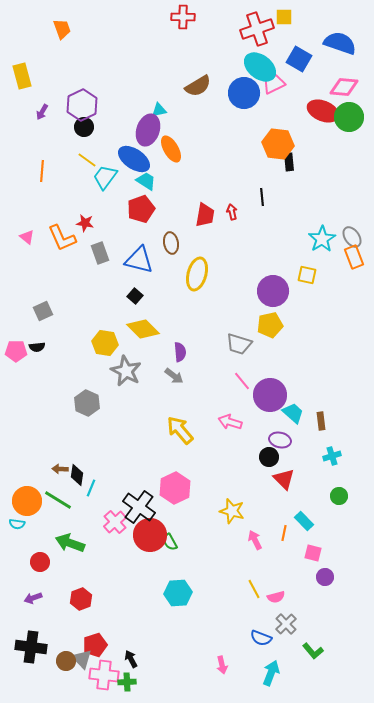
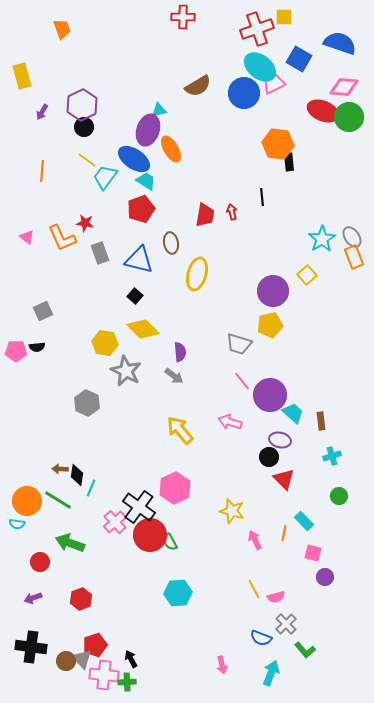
yellow square at (307, 275): rotated 36 degrees clockwise
green L-shape at (313, 651): moved 8 px left, 1 px up
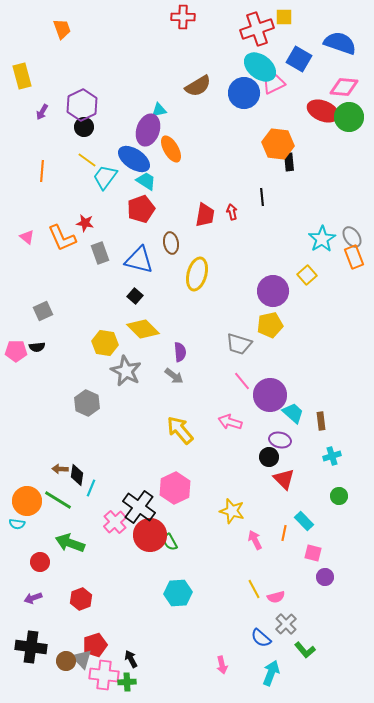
blue semicircle at (261, 638): rotated 20 degrees clockwise
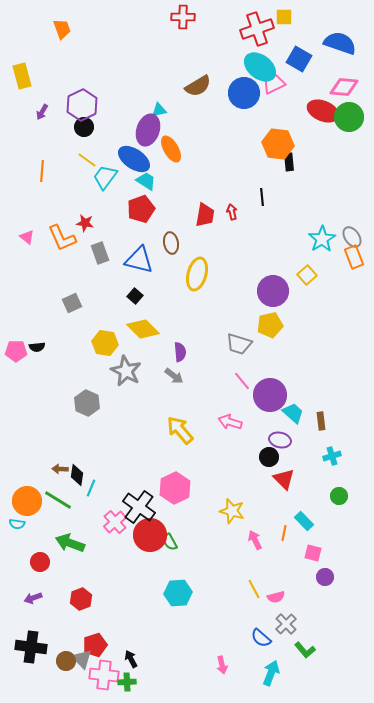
gray square at (43, 311): moved 29 px right, 8 px up
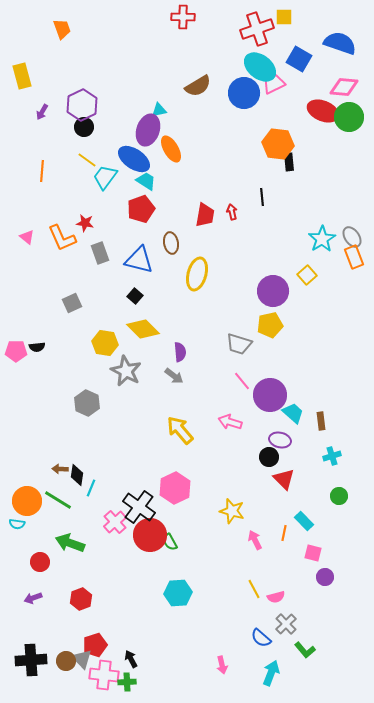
black cross at (31, 647): moved 13 px down; rotated 12 degrees counterclockwise
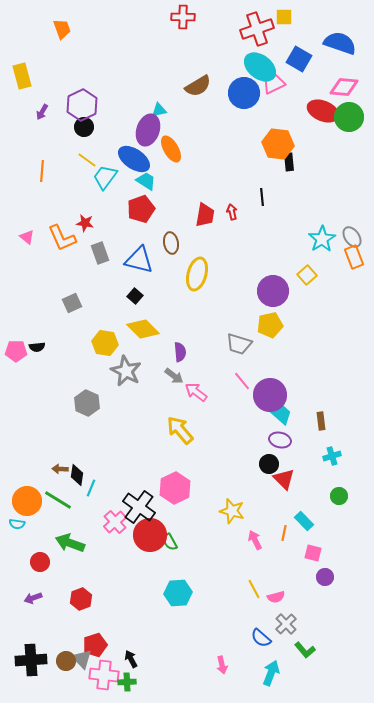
cyan trapezoid at (293, 413): moved 12 px left, 1 px down
pink arrow at (230, 422): moved 34 px left, 30 px up; rotated 20 degrees clockwise
black circle at (269, 457): moved 7 px down
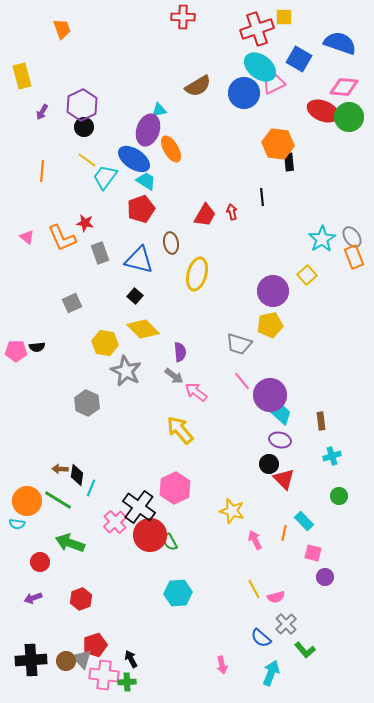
red trapezoid at (205, 215): rotated 20 degrees clockwise
